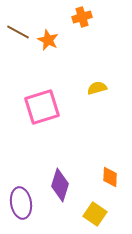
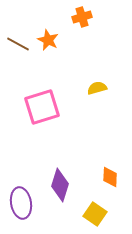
brown line: moved 12 px down
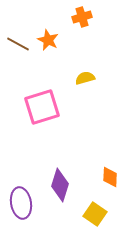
yellow semicircle: moved 12 px left, 10 px up
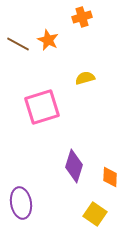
purple diamond: moved 14 px right, 19 px up
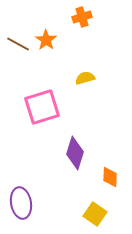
orange star: moved 2 px left; rotated 10 degrees clockwise
purple diamond: moved 1 px right, 13 px up
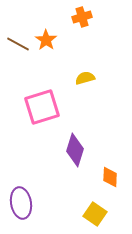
purple diamond: moved 3 px up
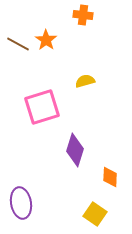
orange cross: moved 1 px right, 2 px up; rotated 24 degrees clockwise
yellow semicircle: moved 3 px down
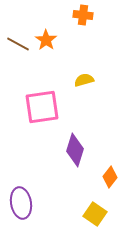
yellow semicircle: moved 1 px left, 1 px up
pink square: rotated 9 degrees clockwise
orange diamond: rotated 35 degrees clockwise
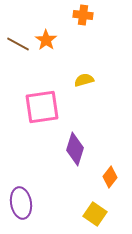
purple diamond: moved 1 px up
